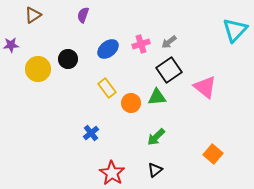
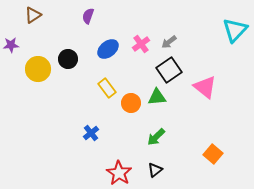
purple semicircle: moved 5 px right, 1 px down
pink cross: rotated 18 degrees counterclockwise
red star: moved 7 px right
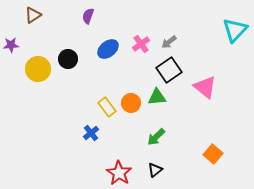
yellow rectangle: moved 19 px down
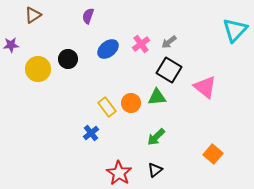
black square: rotated 25 degrees counterclockwise
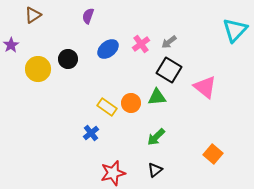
purple star: rotated 28 degrees counterclockwise
yellow rectangle: rotated 18 degrees counterclockwise
red star: moved 6 px left; rotated 25 degrees clockwise
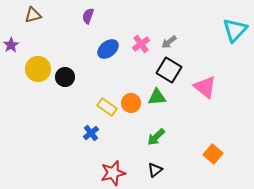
brown triangle: rotated 18 degrees clockwise
black circle: moved 3 px left, 18 px down
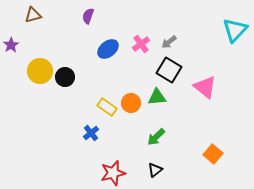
yellow circle: moved 2 px right, 2 px down
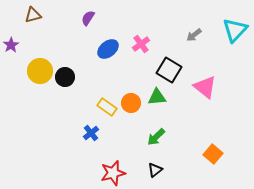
purple semicircle: moved 2 px down; rotated 14 degrees clockwise
gray arrow: moved 25 px right, 7 px up
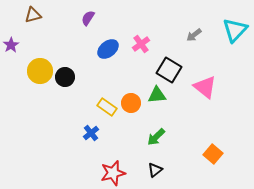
green triangle: moved 2 px up
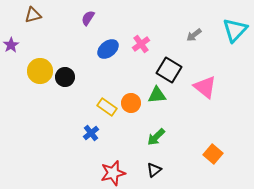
black triangle: moved 1 px left
